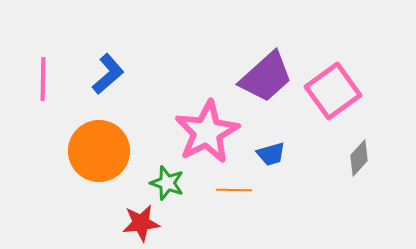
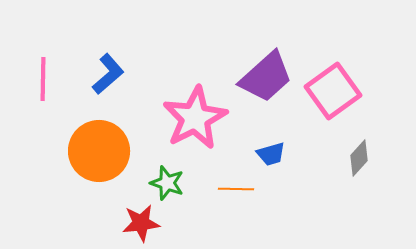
pink star: moved 12 px left, 14 px up
orange line: moved 2 px right, 1 px up
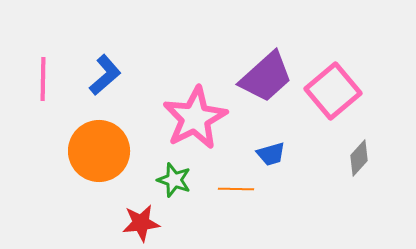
blue L-shape: moved 3 px left, 1 px down
pink square: rotated 4 degrees counterclockwise
green star: moved 7 px right, 3 px up
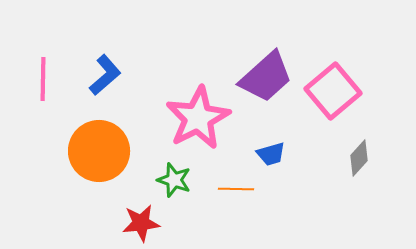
pink star: moved 3 px right
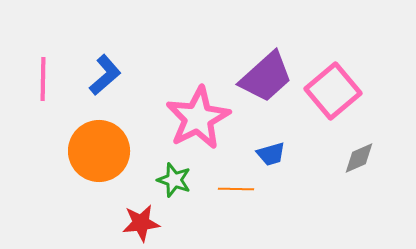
gray diamond: rotated 24 degrees clockwise
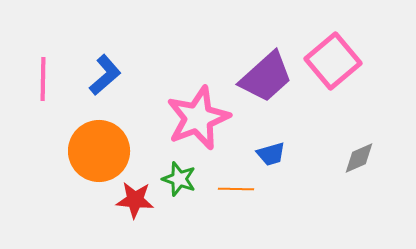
pink square: moved 30 px up
pink star: rotated 6 degrees clockwise
green star: moved 5 px right, 1 px up
red star: moved 6 px left, 23 px up; rotated 12 degrees clockwise
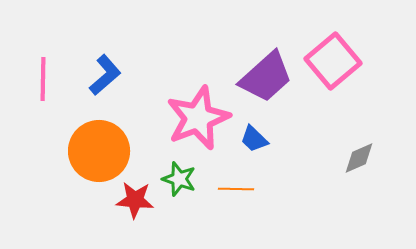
blue trapezoid: moved 17 px left, 15 px up; rotated 60 degrees clockwise
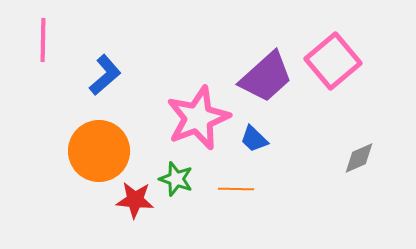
pink line: moved 39 px up
green star: moved 3 px left
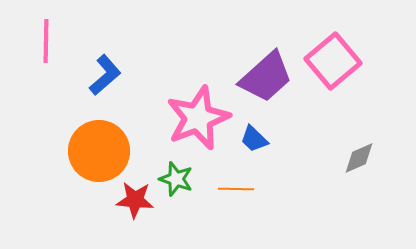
pink line: moved 3 px right, 1 px down
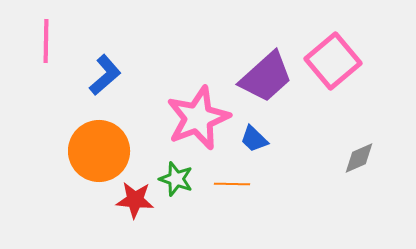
orange line: moved 4 px left, 5 px up
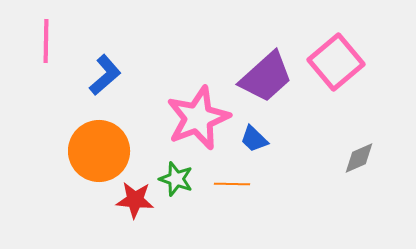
pink square: moved 3 px right, 1 px down
